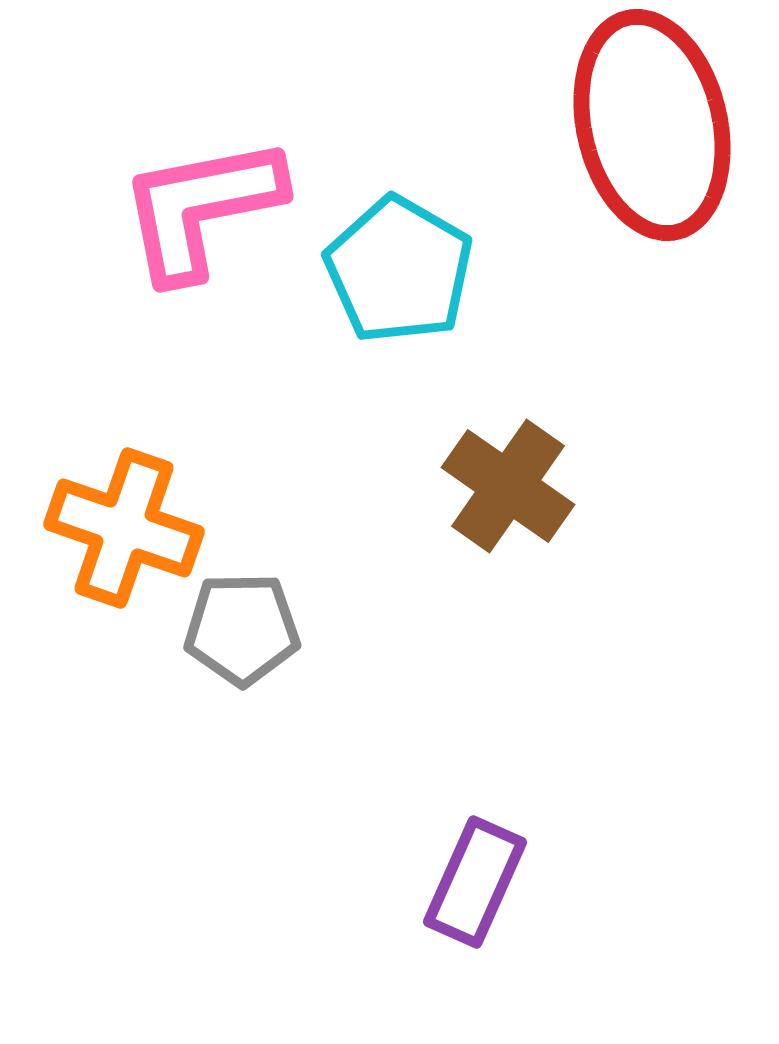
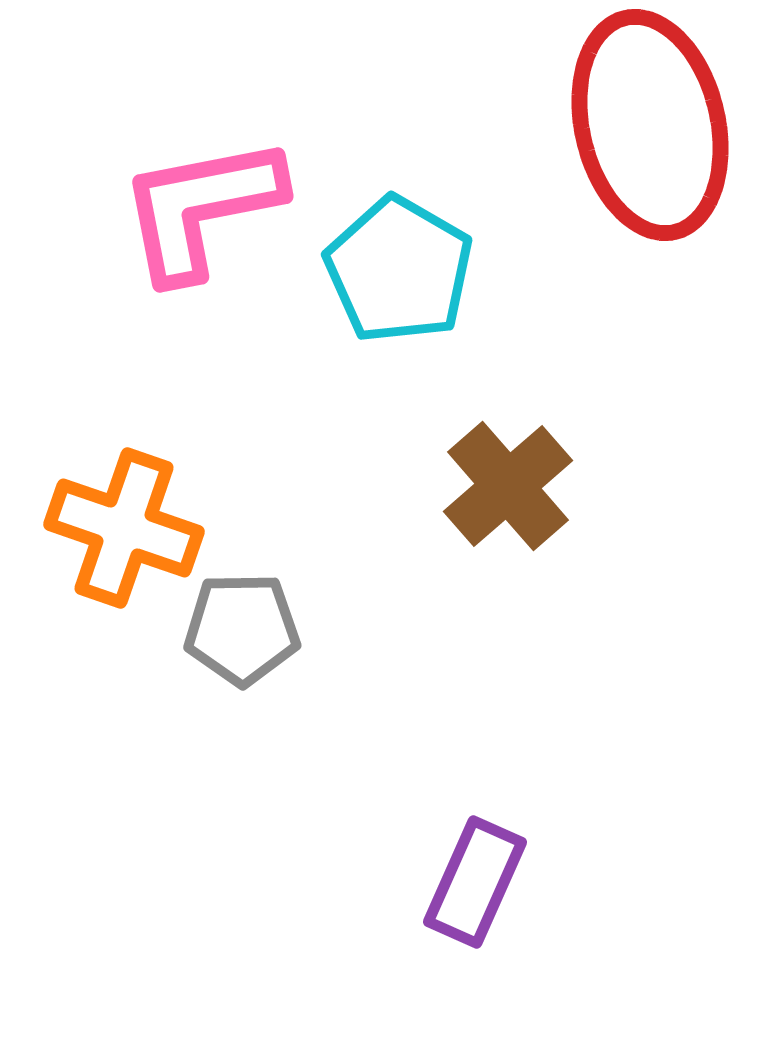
red ellipse: moved 2 px left
brown cross: rotated 14 degrees clockwise
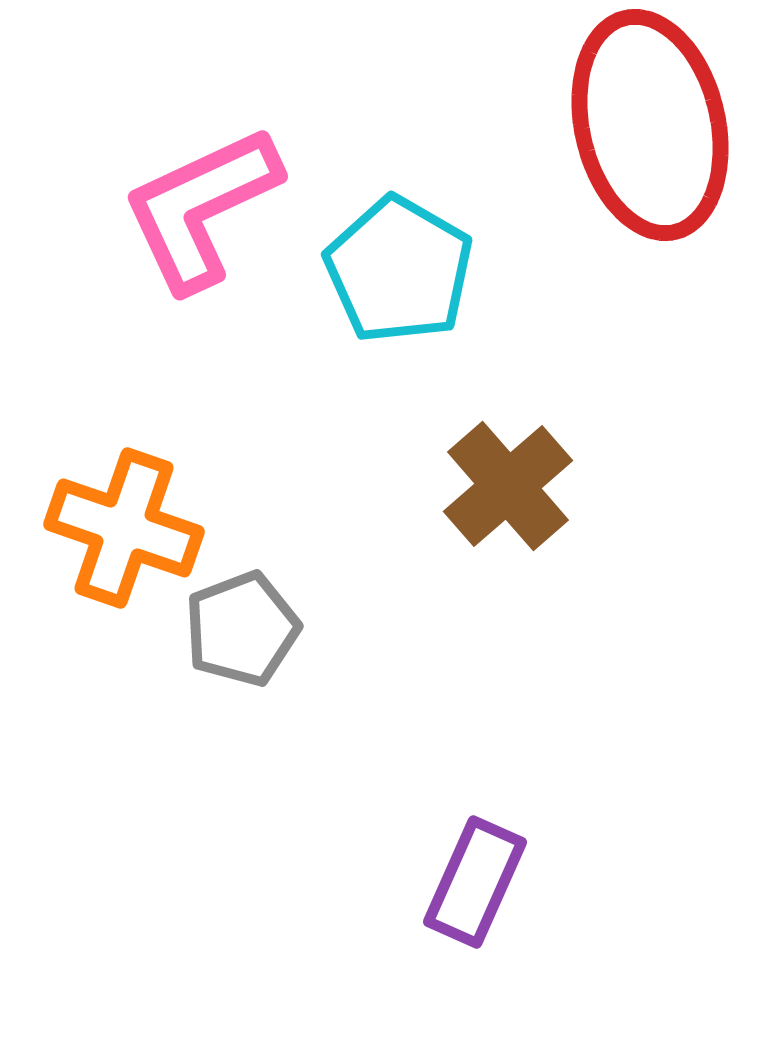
pink L-shape: rotated 14 degrees counterclockwise
gray pentagon: rotated 20 degrees counterclockwise
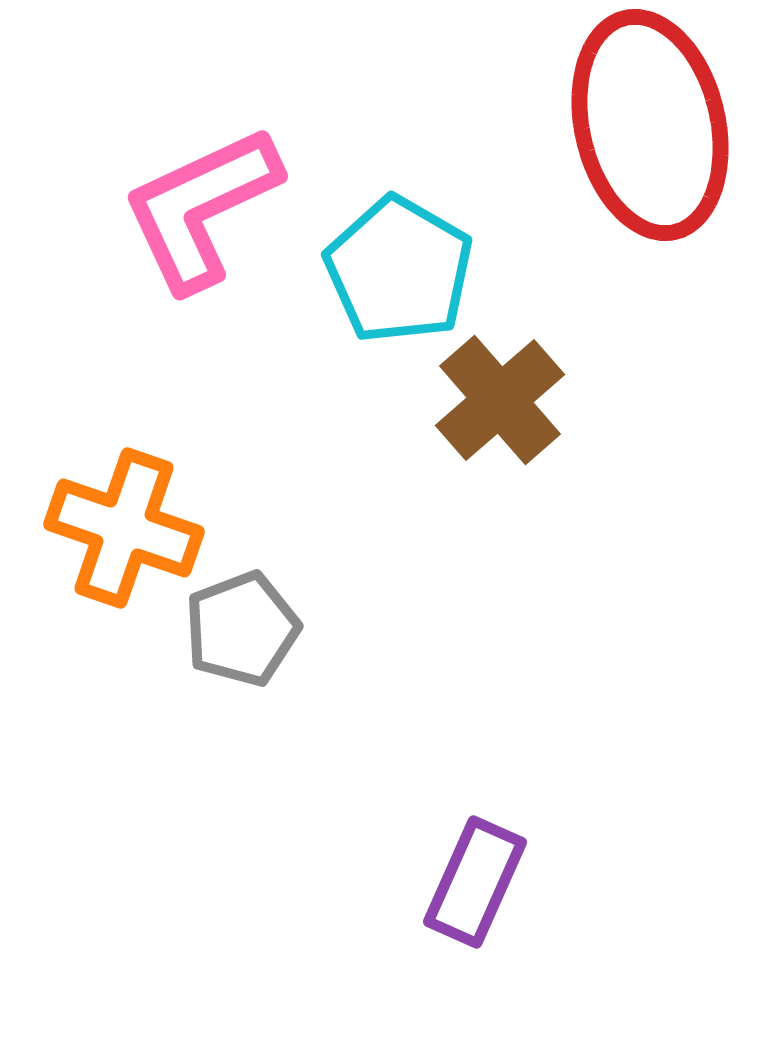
brown cross: moved 8 px left, 86 px up
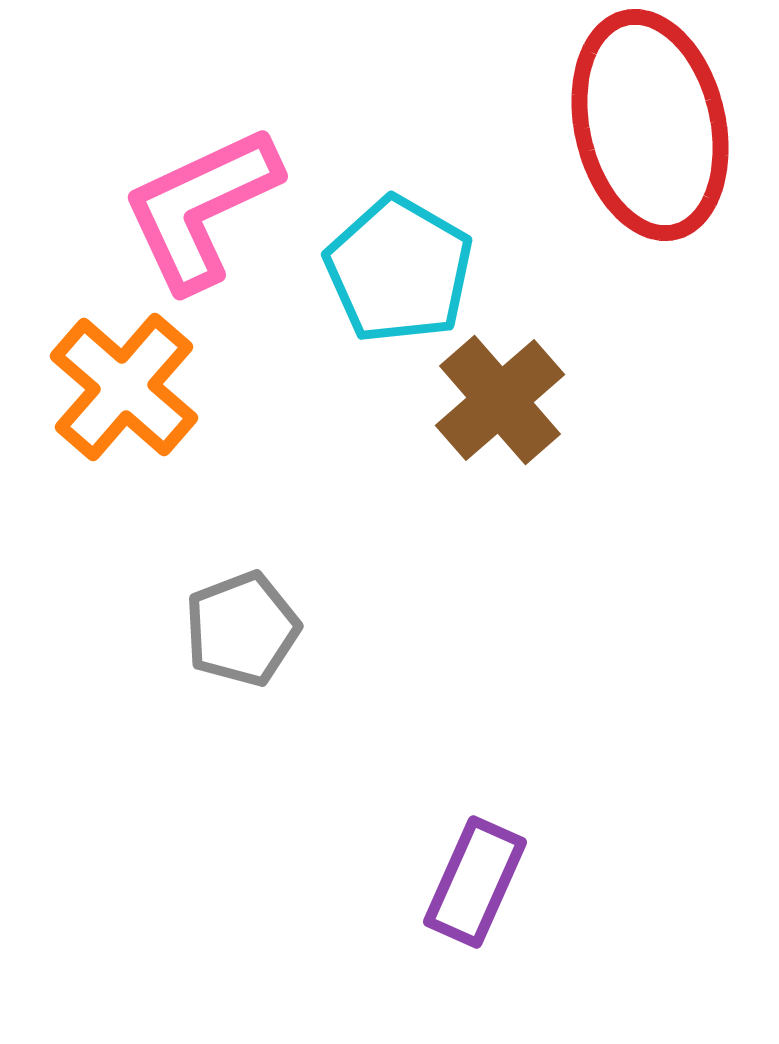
orange cross: moved 141 px up; rotated 22 degrees clockwise
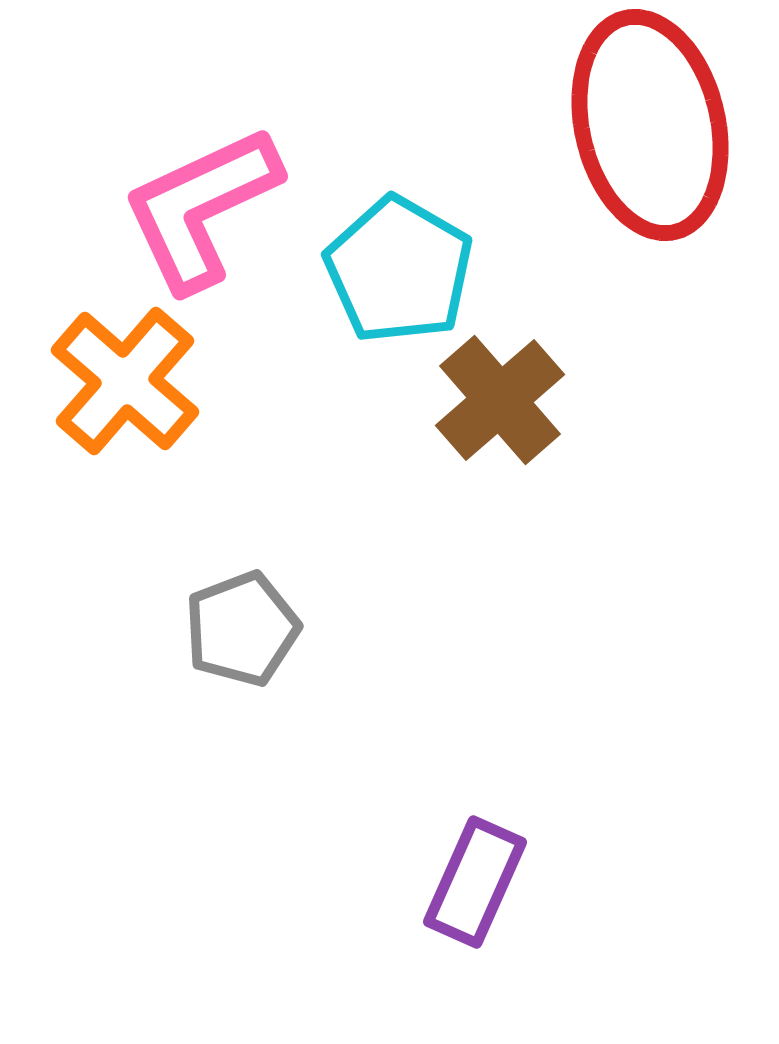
orange cross: moved 1 px right, 6 px up
